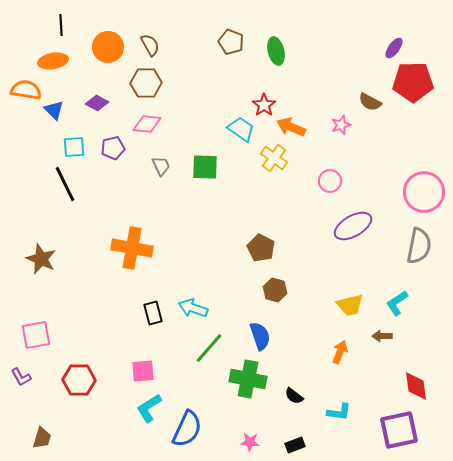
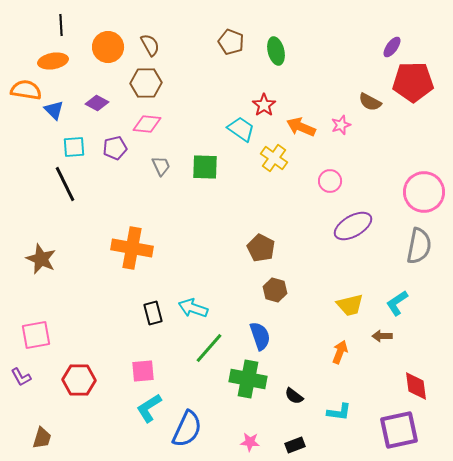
purple ellipse at (394, 48): moved 2 px left, 1 px up
orange arrow at (291, 127): moved 10 px right
purple pentagon at (113, 148): moved 2 px right
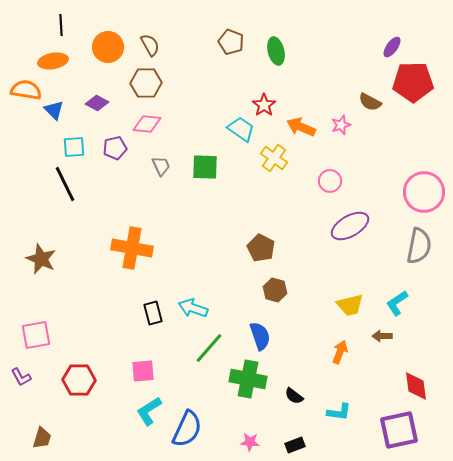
purple ellipse at (353, 226): moved 3 px left
cyan L-shape at (149, 408): moved 3 px down
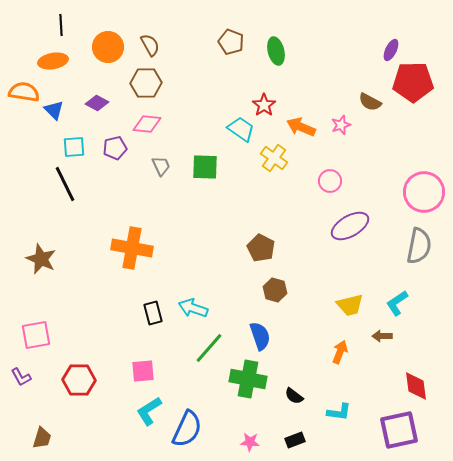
purple ellipse at (392, 47): moved 1 px left, 3 px down; rotated 10 degrees counterclockwise
orange semicircle at (26, 90): moved 2 px left, 2 px down
black rectangle at (295, 445): moved 5 px up
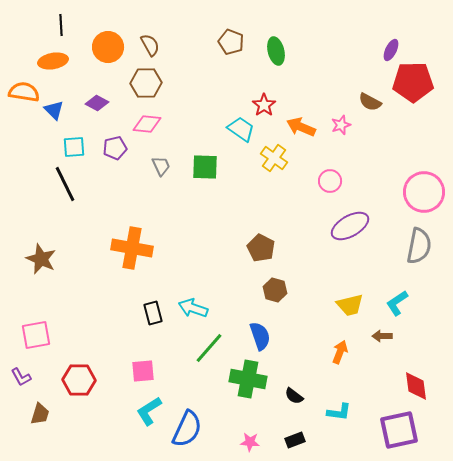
brown trapezoid at (42, 438): moved 2 px left, 24 px up
